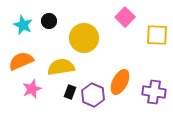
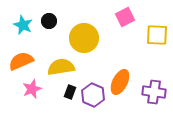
pink square: rotated 18 degrees clockwise
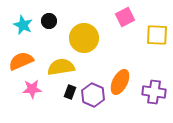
pink star: rotated 18 degrees clockwise
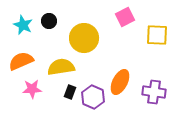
purple hexagon: moved 2 px down
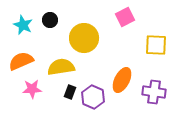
black circle: moved 1 px right, 1 px up
yellow square: moved 1 px left, 10 px down
orange ellipse: moved 2 px right, 2 px up
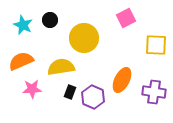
pink square: moved 1 px right, 1 px down
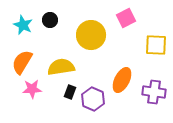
yellow circle: moved 7 px right, 3 px up
orange semicircle: moved 1 px right, 1 px down; rotated 35 degrees counterclockwise
purple hexagon: moved 2 px down
